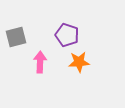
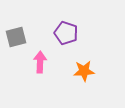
purple pentagon: moved 1 px left, 2 px up
orange star: moved 5 px right, 9 px down
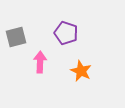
orange star: moved 3 px left; rotated 30 degrees clockwise
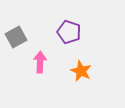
purple pentagon: moved 3 px right, 1 px up
gray square: rotated 15 degrees counterclockwise
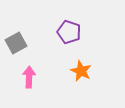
gray square: moved 6 px down
pink arrow: moved 11 px left, 15 px down
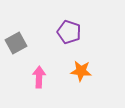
orange star: rotated 20 degrees counterclockwise
pink arrow: moved 10 px right
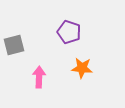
gray square: moved 2 px left, 2 px down; rotated 15 degrees clockwise
orange star: moved 1 px right, 3 px up
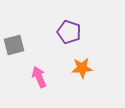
orange star: rotated 10 degrees counterclockwise
pink arrow: rotated 25 degrees counterclockwise
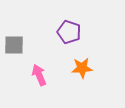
gray square: rotated 15 degrees clockwise
pink arrow: moved 2 px up
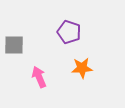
pink arrow: moved 2 px down
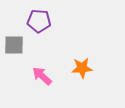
purple pentagon: moved 30 px left, 11 px up; rotated 15 degrees counterclockwise
pink arrow: moved 3 px right, 1 px up; rotated 25 degrees counterclockwise
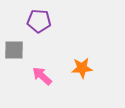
gray square: moved 5 px down
